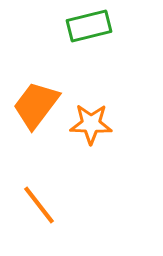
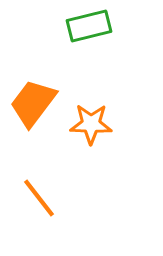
orange trapezoid: moved 3 px left, 2 px up
orange line: moved 7 px up
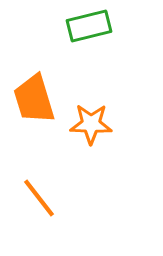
orange trapezoid: moved 1 px right, 4 px up; rotated 54 degrees counterclockwise
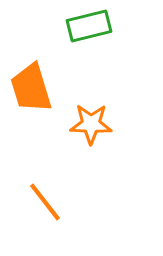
orange trapezoid: moved 3 px left, 11 px up
orange line: moved 6 px right, 4 px down
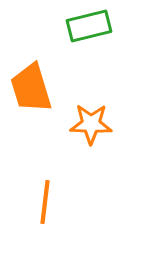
orange line: rotated 45 degrees clockwise
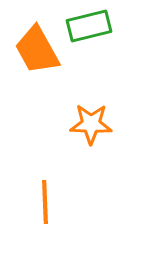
orange trapezoid: moved 6 px right, 38 px up; rotated 12 degrees counterclockwise
orange line: rotated 9 degrees counterclockwise
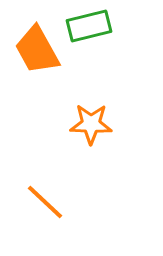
orange line: rotated 45 degrees counterclockwise
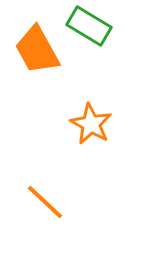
green rectangle: rotated 45 degrees clockwise
orange star: rotated 27 degrees clockwise
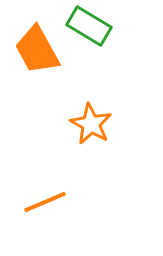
orange line: rotated 66 degrees counterclockwise
